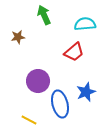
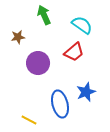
cyan semicircle: moved 3 px left, 1 px down; rotated 40 degrees clockwise
purple circle: moved 18 px up
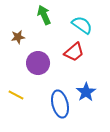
blue star: rotated 12 degrees counterclockwise
yellow line: moved 13 px left, 25 px up
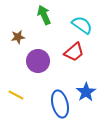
purple circle: moved 2 px up
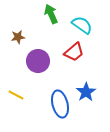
green arrow: moved 7 px right, 1 px up
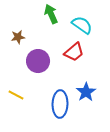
blue ellipse: rotated 16 degrees clockwise
